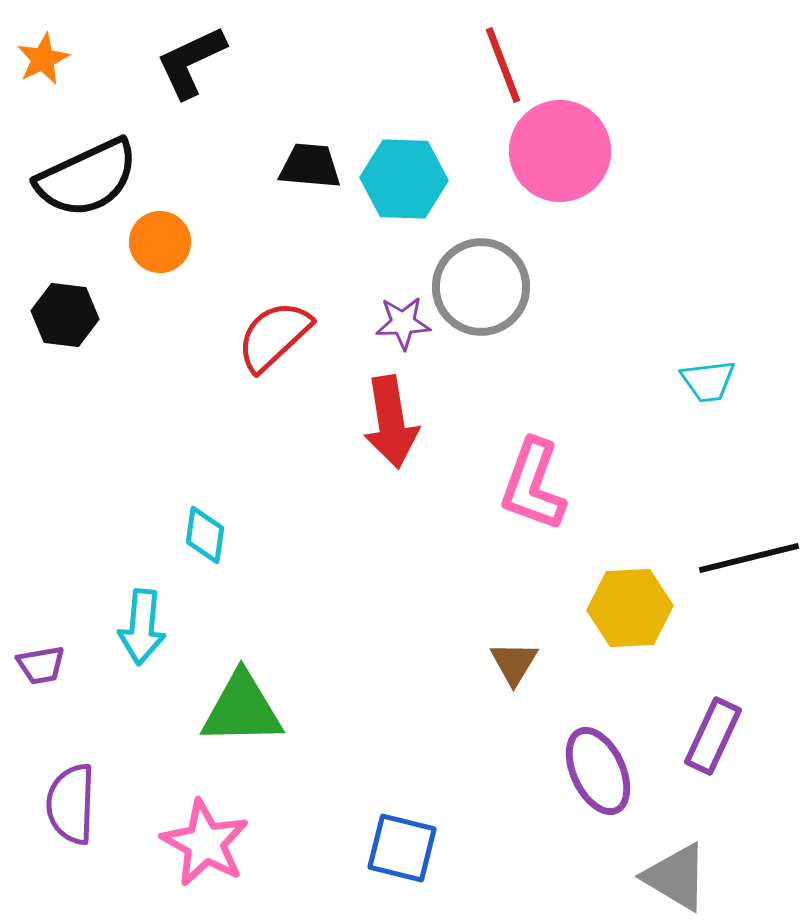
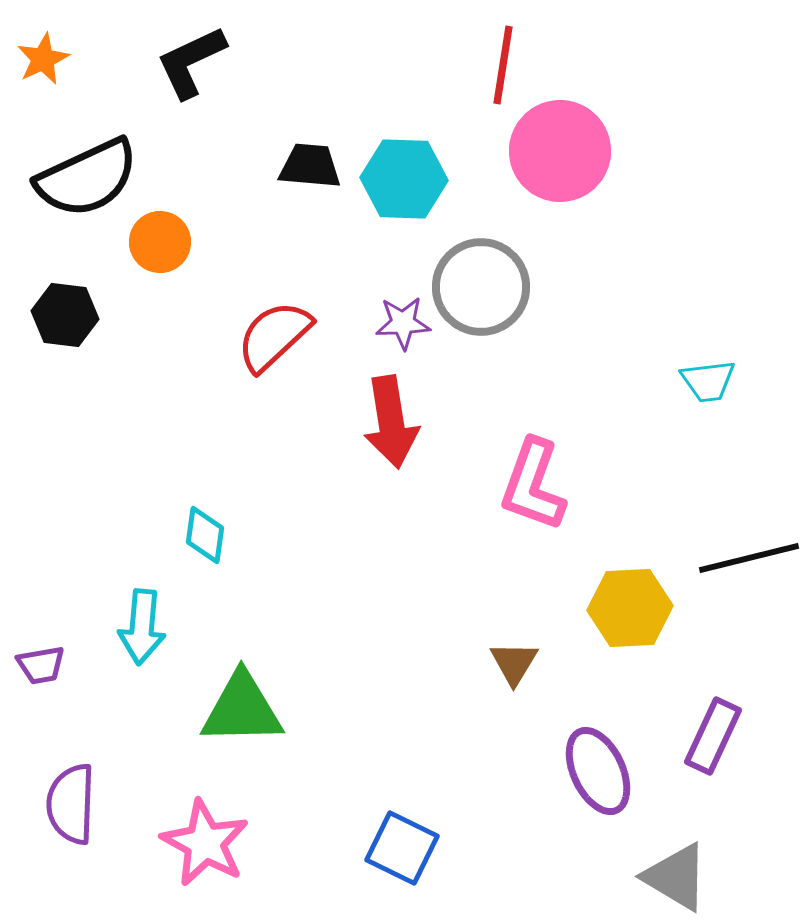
red line: rotated 30 degrees clockwise
blue square: rotated 12 degrees clockwise
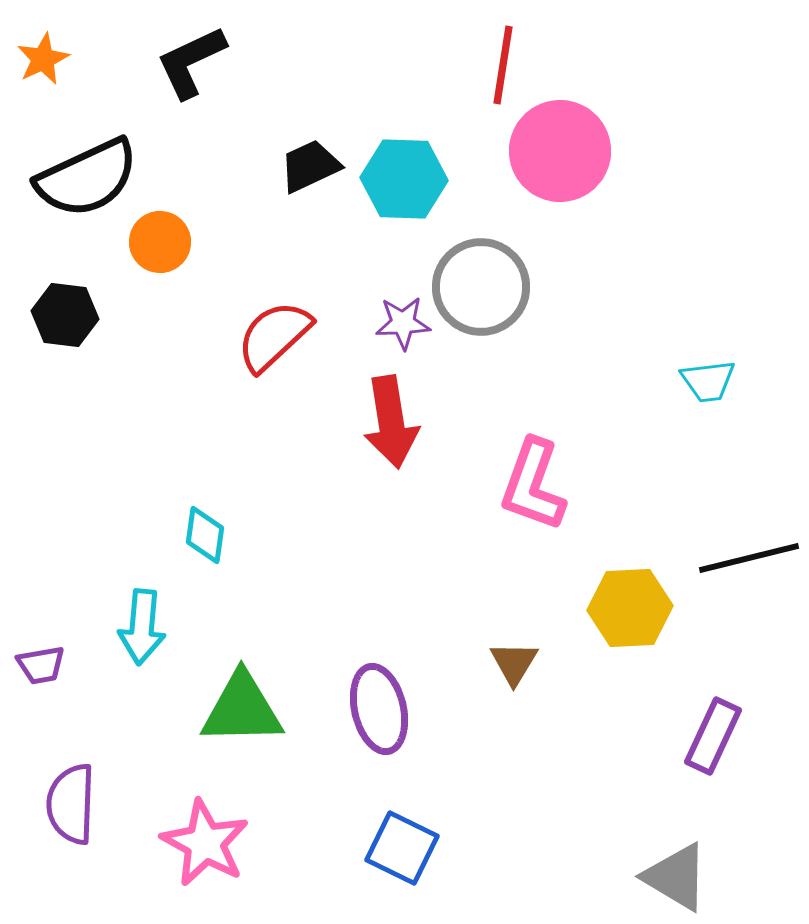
black trapezoid: rotated 30 degrees counterclockwise
purple ellipse: moved 219 px left, 62 px up; rotated 12 degrees clockwise
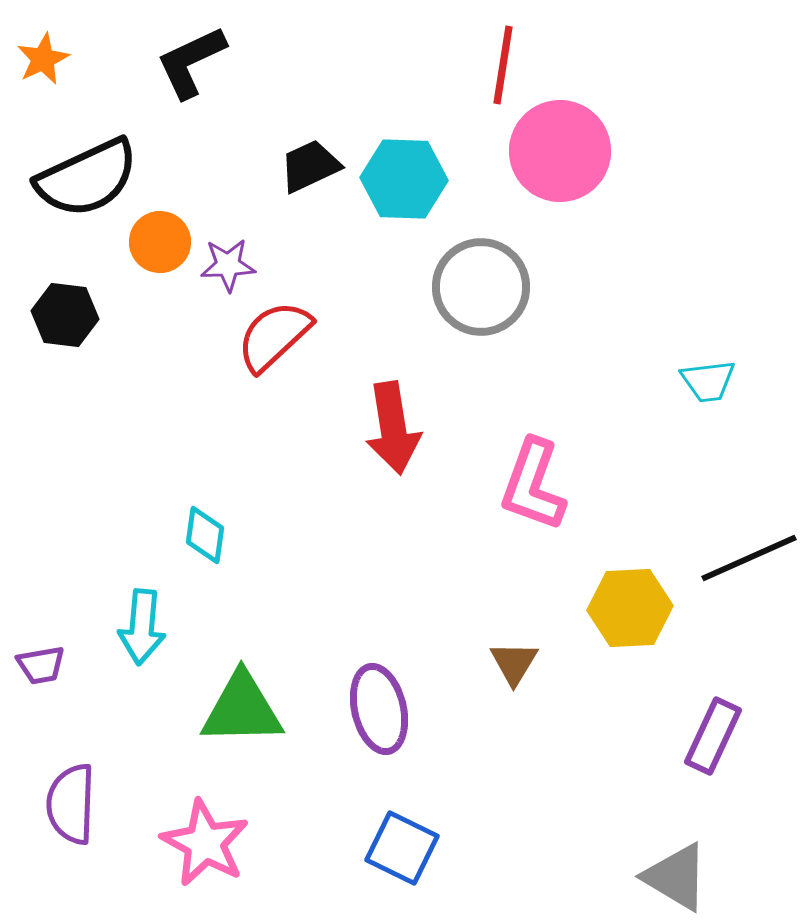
purple star: moved 175 px left, 58 px up
red arrow: moved 2 px right, 6 px down
black line: rotated 10 degrees counterclockwise
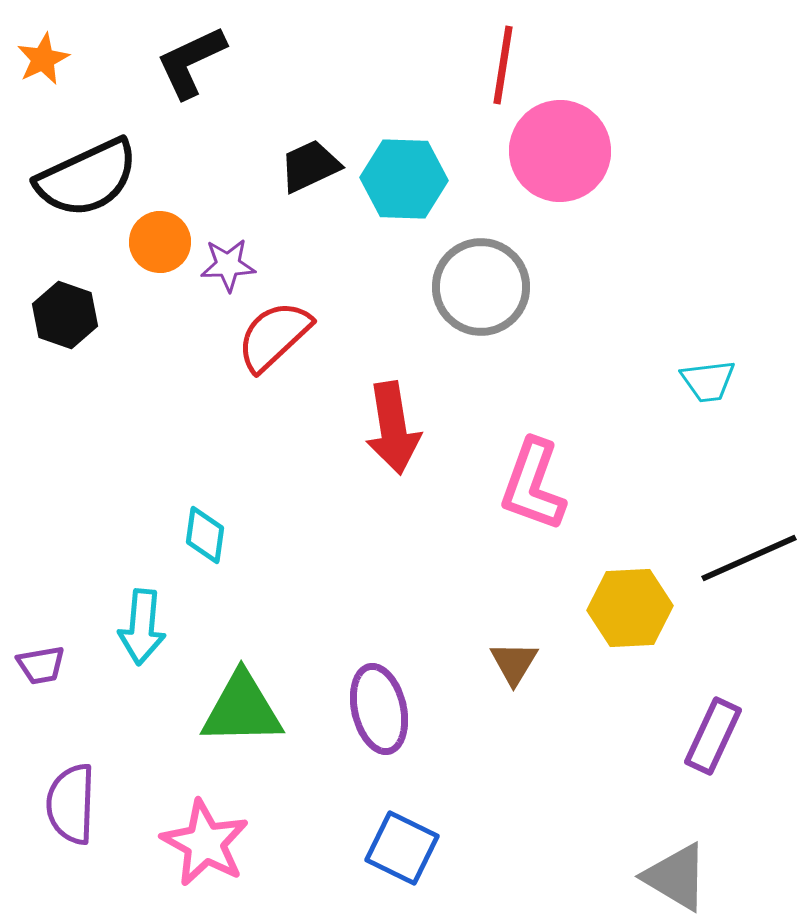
black hexagon: rotated 12 degrees clockwise
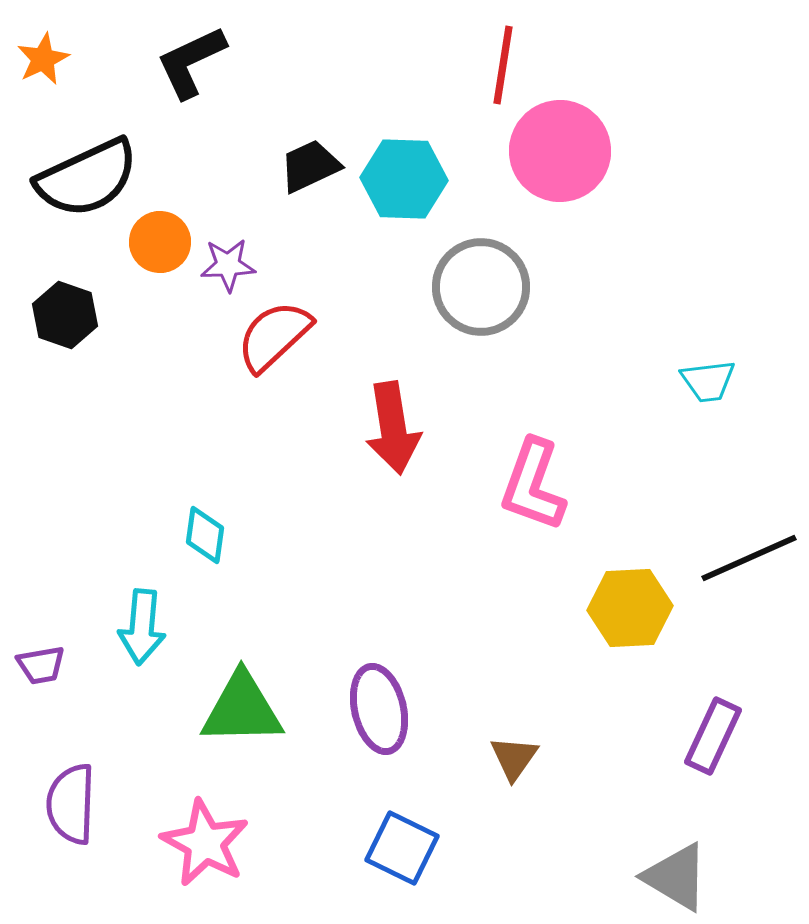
brown triangle: moved 95 px down; rotated 4 degrees clockwise
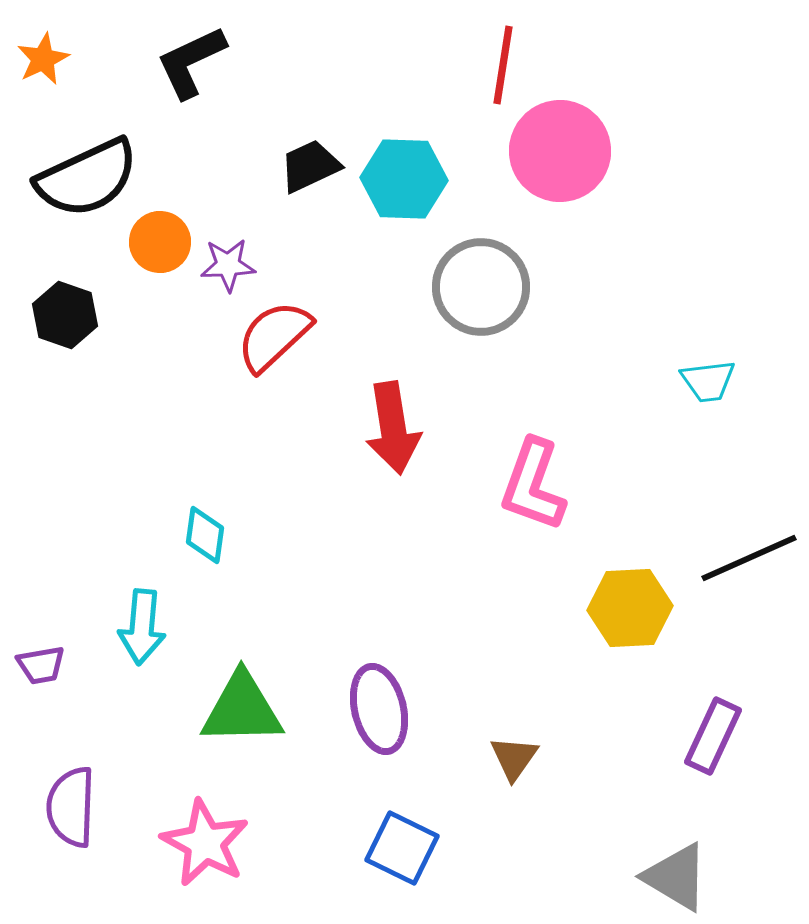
purple semicircle: moved 3 px down
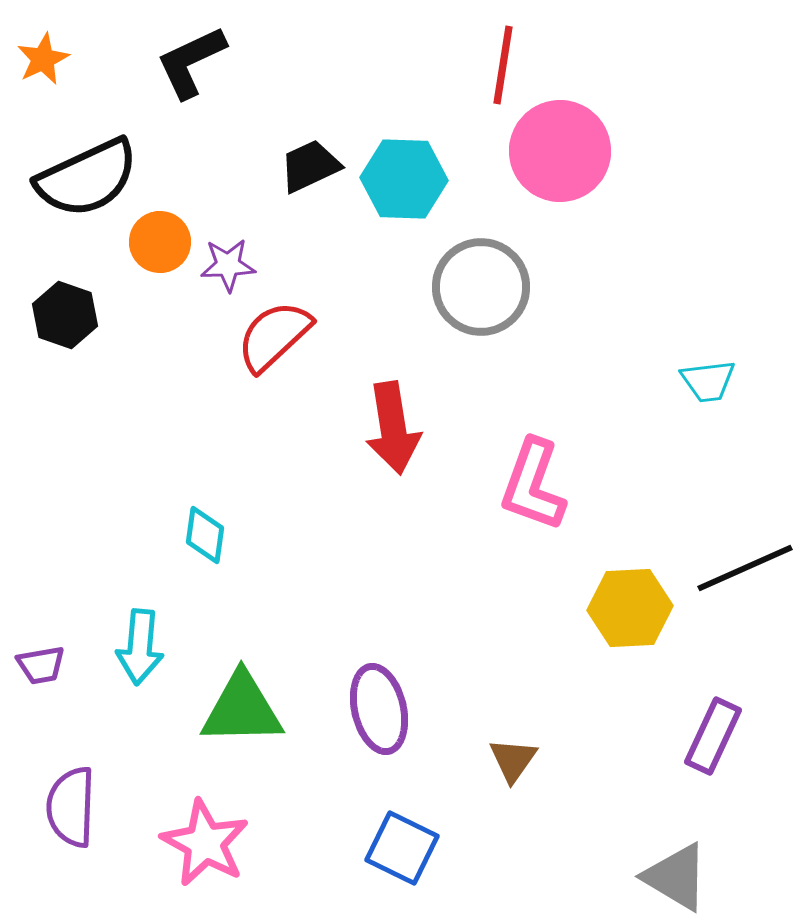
black line: moved 4 px left, 10 px down
cyan arrow: moved 2 px left, 20 px down
brown triangle: moved 1 px left, 2 px down
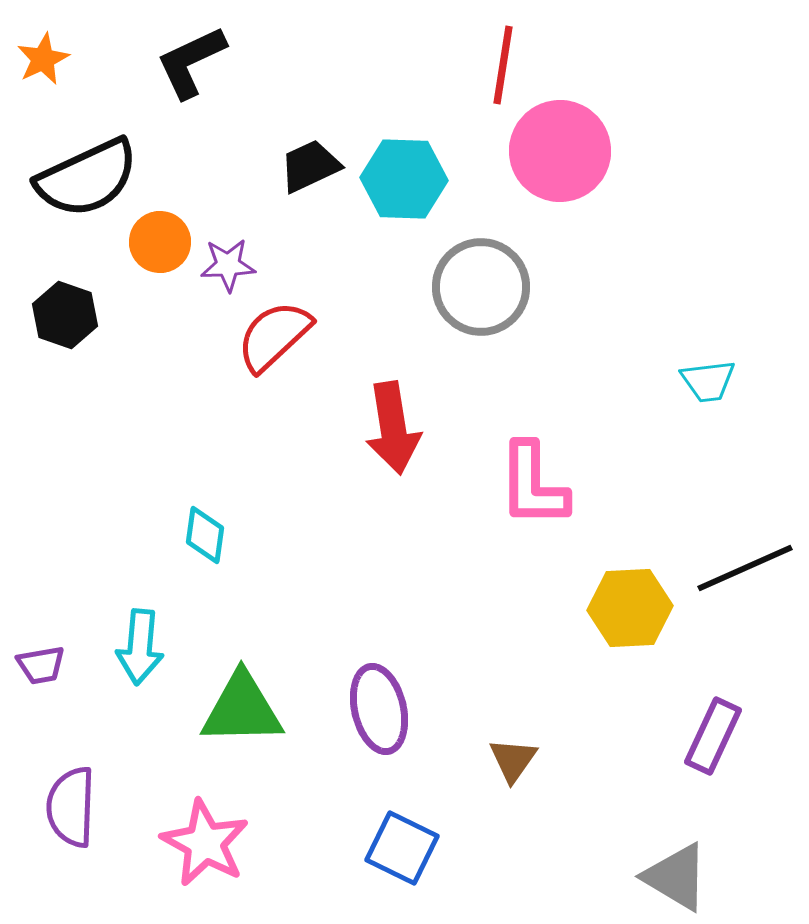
pink L-shape: rotated 20 degrees counterclockwise
